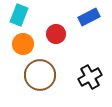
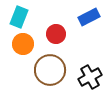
cyan rectangle: moved 2 px down
brown circle: moved 10 px right, 5 px up
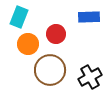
blue rectangle: rotated 25 degrees clockwise
orange circle: moved 5 px right
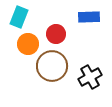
brown circle: moved 2 px right, 4 px up
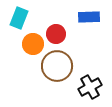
cyan rectangle: moved 1 px down
orange circle: moved 5 px right
brown circle: moved 5 px right
black cross: moved 10 px down
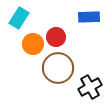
cyan rectangle: rotated 10 degrees clockwise
red circle: moved 3 px down
brown circle: moved 1 px right, 2 px down
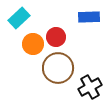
cyan rectangle: rotated 15 degrees clockwise
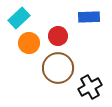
red circle: moved 2 px right, 1 px up
orange circle: moved 4 px left, 1 px up
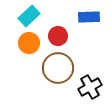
cyan rectangle: moved 10 px right, 2 px up
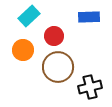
red circle: moved 4 px left
orange circle: moved 6 px left, 7 px down
brown circle: moved 1 px up
black cross: rotated 15 degrees clockwise
